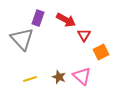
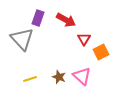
red triangle: moved 4 px down
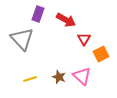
purple rectangle: moved 4 px up
orange square: moved 2 px down
